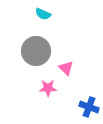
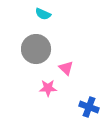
gray circle: moved 2 px up
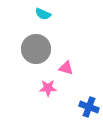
pink triangle: rotated 28 degrees counterclockwise
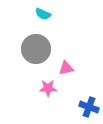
pink triangle: rotated 28 degrees counterclockwise
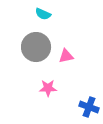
gray circle: moved 2 px up
pink triangle: moved 12 px up
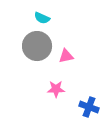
cyan semicircle: moved 1 px left, 4 px down
gray circle: moved 1 px right, 1 px up
pink star: moved 8 px right, 1 px down
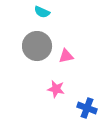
cyan semicircle: moved 6 px up
pink star: rotated 12 degrees clockwise
blue cross: moved 2 px left, 1 px down
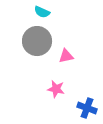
gray circle: moved 5 px up
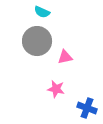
pink triangle: moved 1 px left, 1 px down
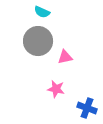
gray circle: moved 1 px right
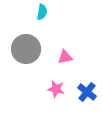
cyan semicircle: rotated 105 degrees counterclockwise
gray circle: moved 12 px left, 8 px down
blue cross: moved 16 px up; rotated 18 degrees clockwise
